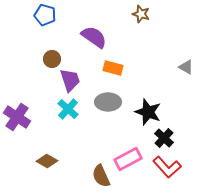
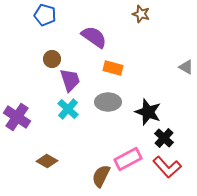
brown semicircle: rotated 50 degrees clockwise
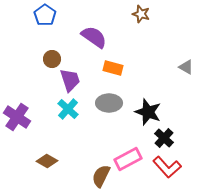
blue pentagon: rotated 20 degrees clockwise
gray ellipse: moved 1 px right, 1 px down
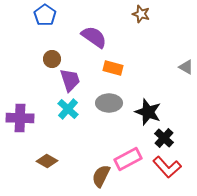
purple cross: moved 3 px right, 1 px down; rotated 32 degrees counterclockwise
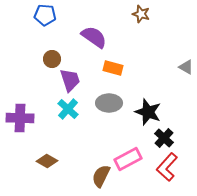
blue pentagon: rotated 30 degrees counterclockwise
red L-shape: rotated 84 degrees clockwise
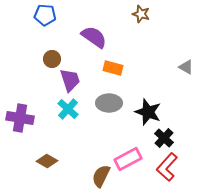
purple cross: rotated 8 degrees clockwise
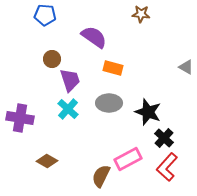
brown star: rotated 12 degrees counterclockwise
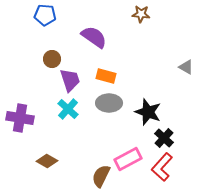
orange rectangle: moved 7 px left, 8 px down
red L-shape: moved 5 px left
